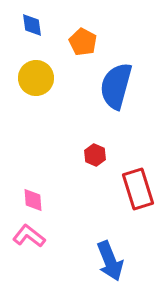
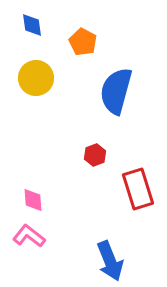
blue semicircle: moved 5 px down
red hexagon: rotated 15 degrees clockwise
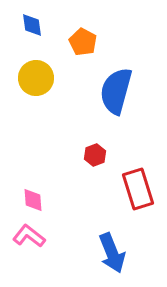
blue arrow: moved 2 px right, 8 px up
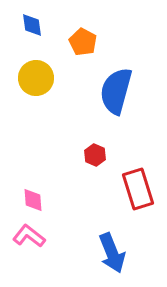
red hexagon: rotated 15 degrees counterclockwise
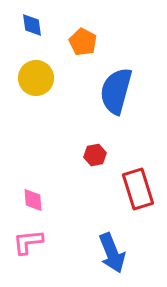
red hexagon: rotated 25 degrees clockwise
pink L-shape: moved 1 px left, 6 px down; rotated 44 degrees counterclockwise
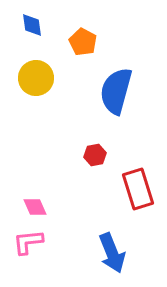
pink diamond: moved 2 px right, 7 px down; rotated 20 degrees counterclockwise
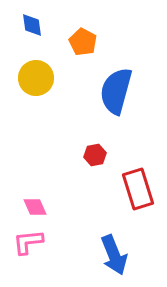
blue arrow: moved 2 px right, 2 px down
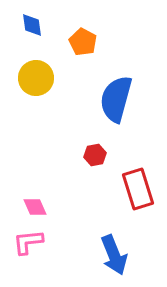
blue semicircle: moved 8 px down
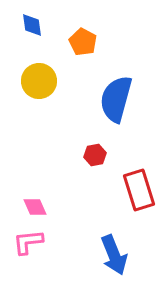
yellow circle: moved 3 px right, 3 px down
red rectangle: moved 1 px right, 1 px down
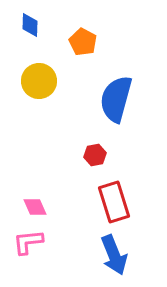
blue diamond: moved 2 px left; rotated 10 degrees clockwise
red rectangle: moved 25 px left, 12 px down
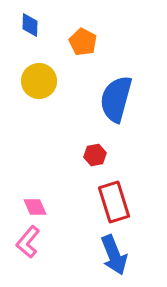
pink L-shape: rotated 44 degrees counterclockwise
